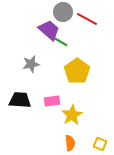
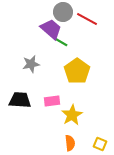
purple trapezoid: moved 2 px right, 1 px up
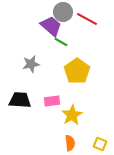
purple trapezoid: moved 3 px up
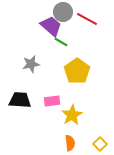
yellow square: rotated 24 degrees clockwise
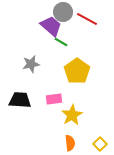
pink rectangle: moved 2 px right, 2 px up
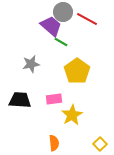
orange semicircle: moved 16 px left
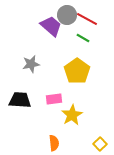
gray circle: moved 4 px right, 3 px down
green line: moved 22 px right, 4 px up
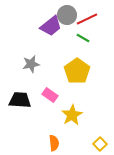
red line: rotated 55 degrees counterclockwise
purple trapezoid: rotated 100 degrees clockwise
pink rectangle: moved 4 px left, 4 px up; rotated 42 degrees clockwise
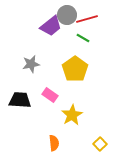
red line: rotated 10 degrees clockwise
yellow pentagon: moved 2 px left, 2 px up
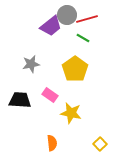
yellow star: moved 1 px left, 2 px up; rotated 30 degrees counterclockwise
orange semicircle: moved 2 px left
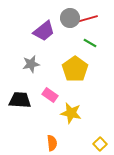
gray circle: moved 3 px right, 3 px down
purple trapezoid: moved 7 px left, 5 px down
green line: moved 7 px right, 5 px down
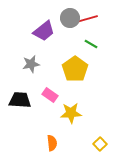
green line: moved 1 px right, 1 px down
yellow star: rotated 15 degrees counterclockwise
